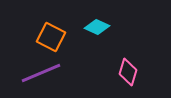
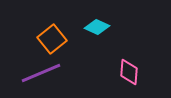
orange square: moved 1 px right, 2 px down; rotated 24 degrees clockwise
pink diamond: moved 1 px right; rotated 12 degrees counterclockwise
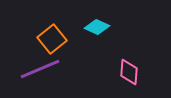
purple line: moved 1 px left, 4 px up
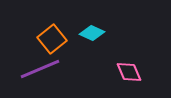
cyan diamond: moved 5 px left, 6 px down
pink diamond: rotated 28 degrees counterclockwise
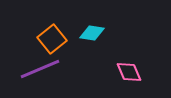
cyan diamond: rotated 15 degrees counterclockwise
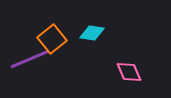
purple line: moved 10 px left, 10 px up
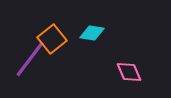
purple line: rotated 30 degrees counterclockwise
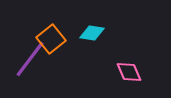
orange square: moved 1 px left
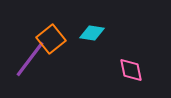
pink diamond: moved 2 px right, 2 px up; rotated 12 degrees clockwise
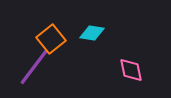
purple line: moved 4 px right, 8 px down
